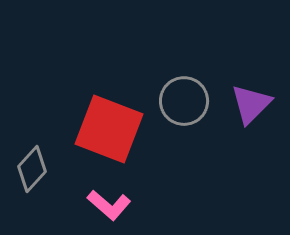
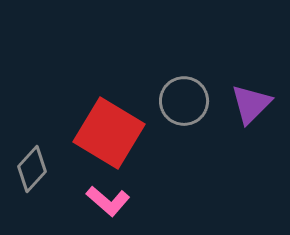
red square: moved 4 px down; rotated 10 degrees clockwise
pink L-shape: moved 1 px left, 4 px up
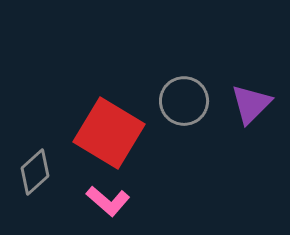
gray diamond: moved 3 px right, 3 px down; rotated 6 degrees clockwise
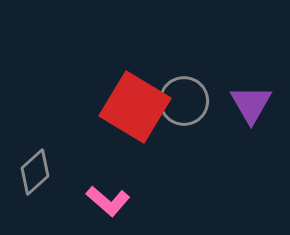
purple triangle: rotated 15 degrees counterclockwise
red square: moved 26 px right, 26 px up
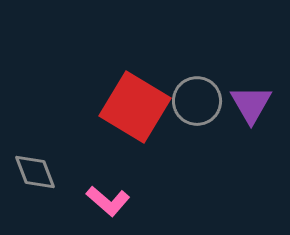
gray circle: moved 13 px right
gray diamond: rotated 69 degrees counterclockwise
